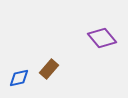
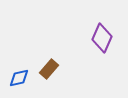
purple diamond: rotated 64 degrees clockwise
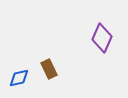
brown rectangle: rotated 66 degrees counterclockwise
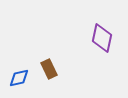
purple diamond: rotated 12 degrees counterclockwise
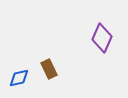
purple diamond: rotated 12 degrees clockwise
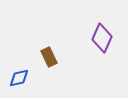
brown rectangle: moved 12 px up
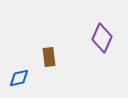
brown rectangle: rotated 18 degrees clockwise
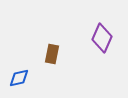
brown rectangle: moved 3 px right, 3 px up; rotated 18 degrees clockwise
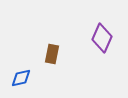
blue diamond: moved 2 px right
